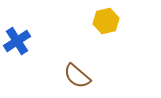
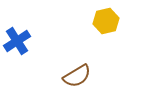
brown semicircle: rotated 72 degrees counterclockwise
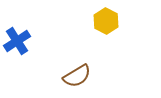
yellow hexagon: rotated 20 degrees counterclockwise
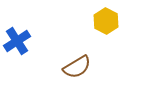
brown semicircle: moved 9 px up
